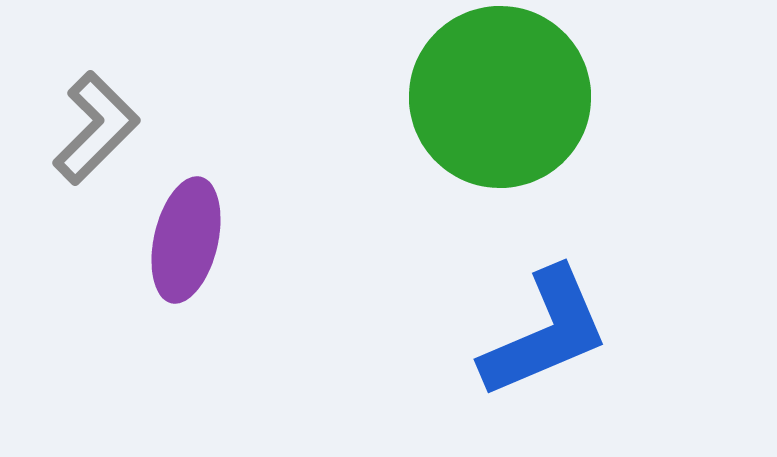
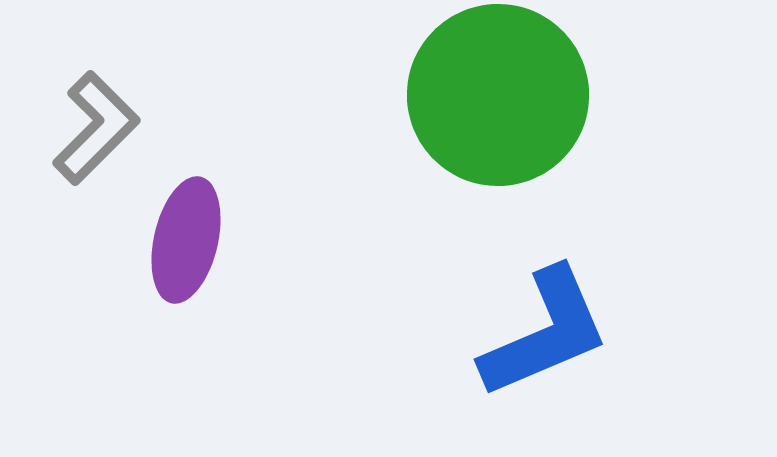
green circle: moved 2 px left, 2 px up
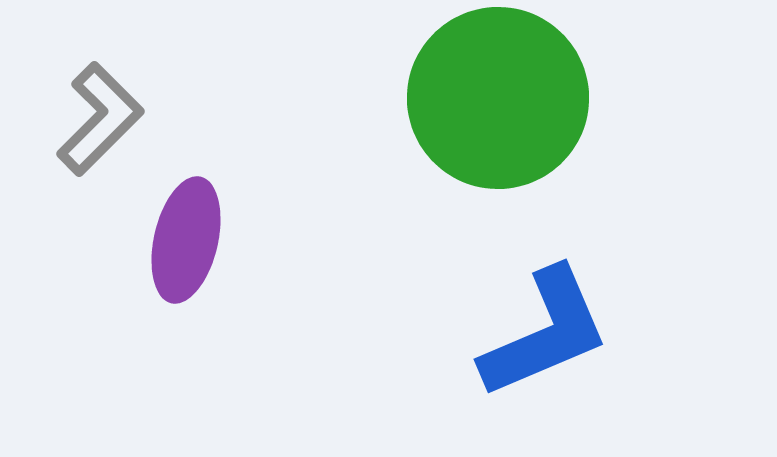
green circle: moved 3 px down
gray L-shape: moved 4 px right, 9 px up
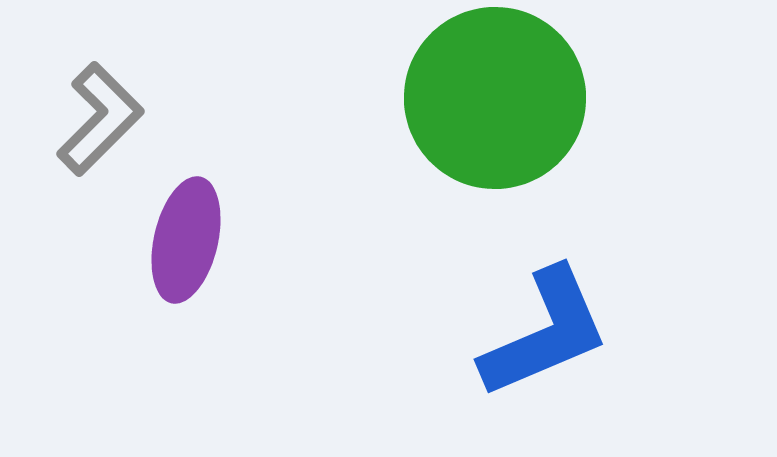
green circle: moved 3 px left
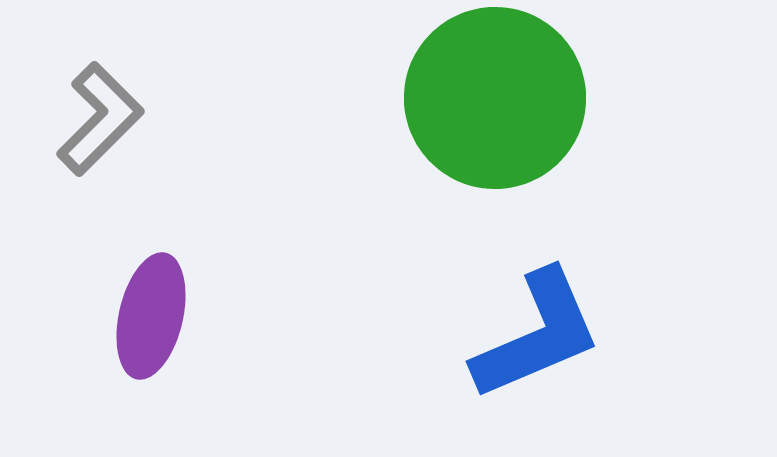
purple ellipse: moved 35 px left, 76 px down
blue L-shape: moved 8 px left, 2 px down
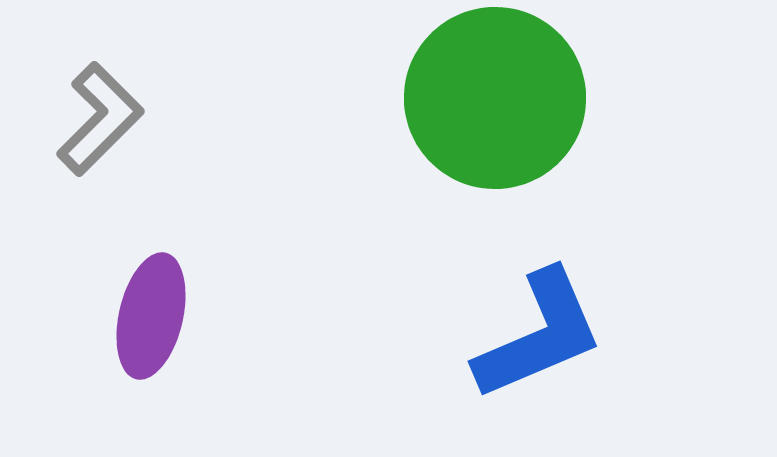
blue L-shape: moved 2 px right
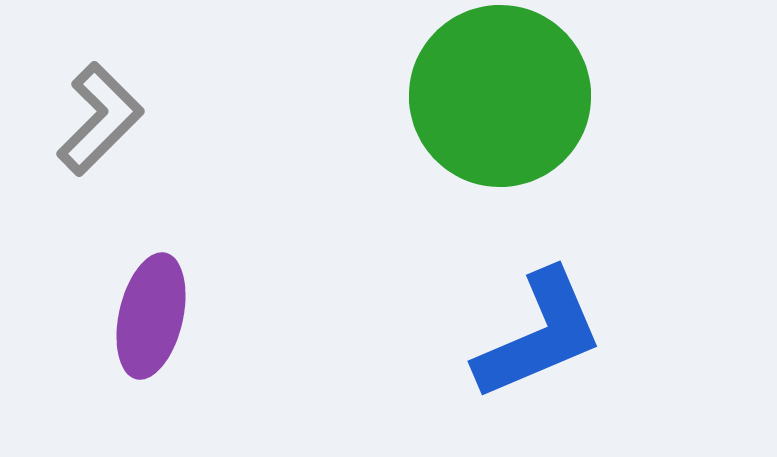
green circle: moved 5 px right, 2 px up
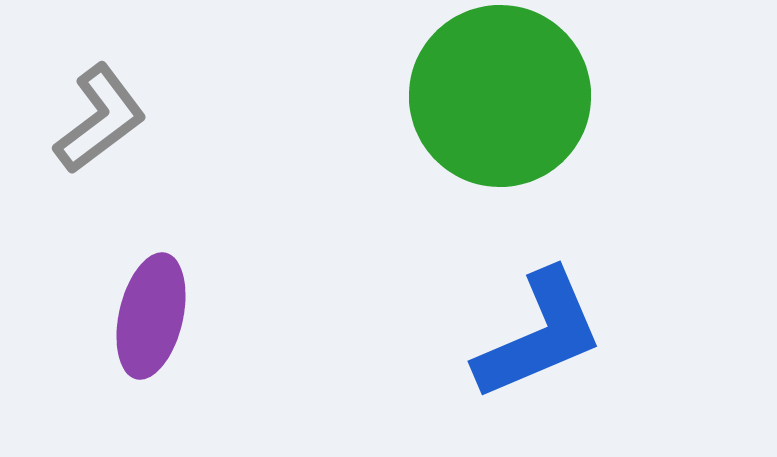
gray L-shape: rotated 8 degrees clockwise
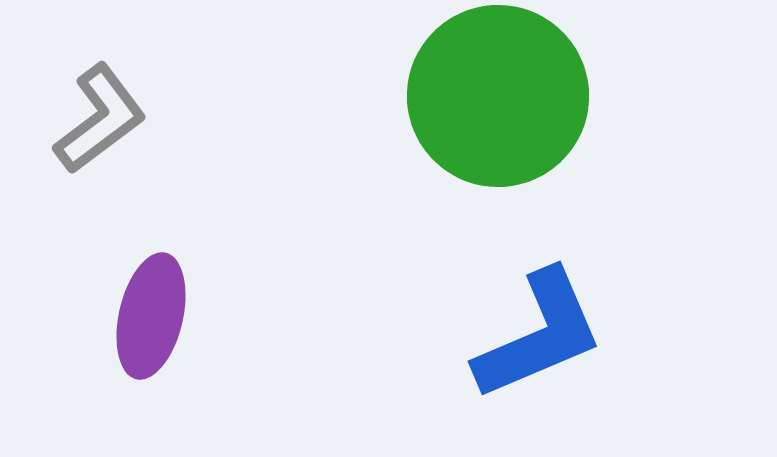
green circle: moved 2 px left
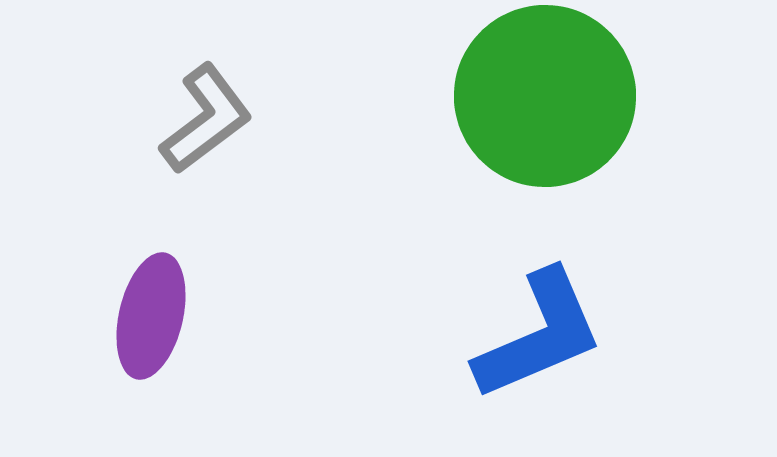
green circle: moved 47 px right
gray L-shape: moved 106 px right
